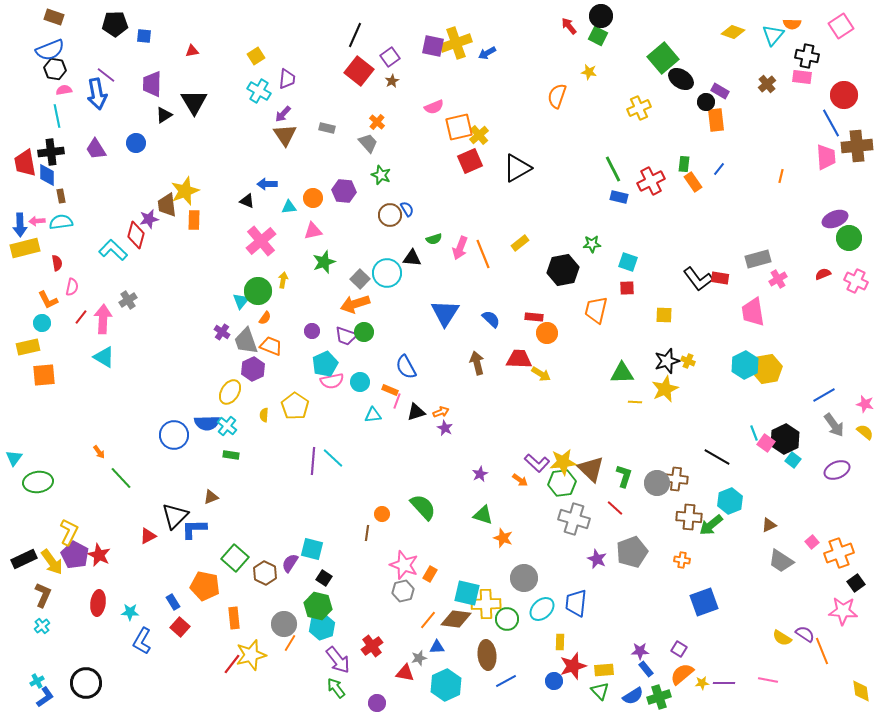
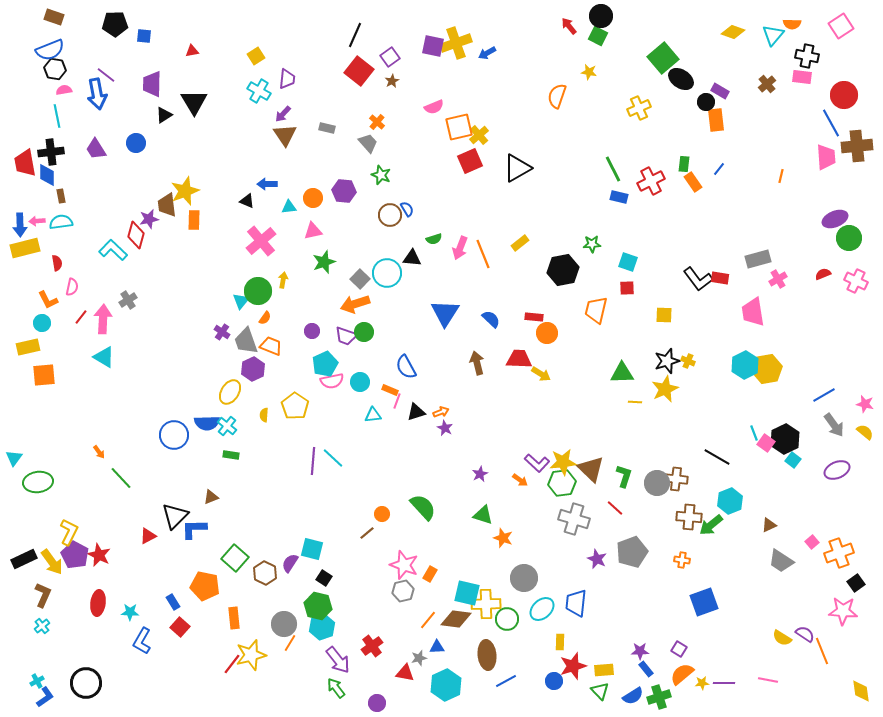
brown line at (367, 533): rotated 42 degrees clockwise
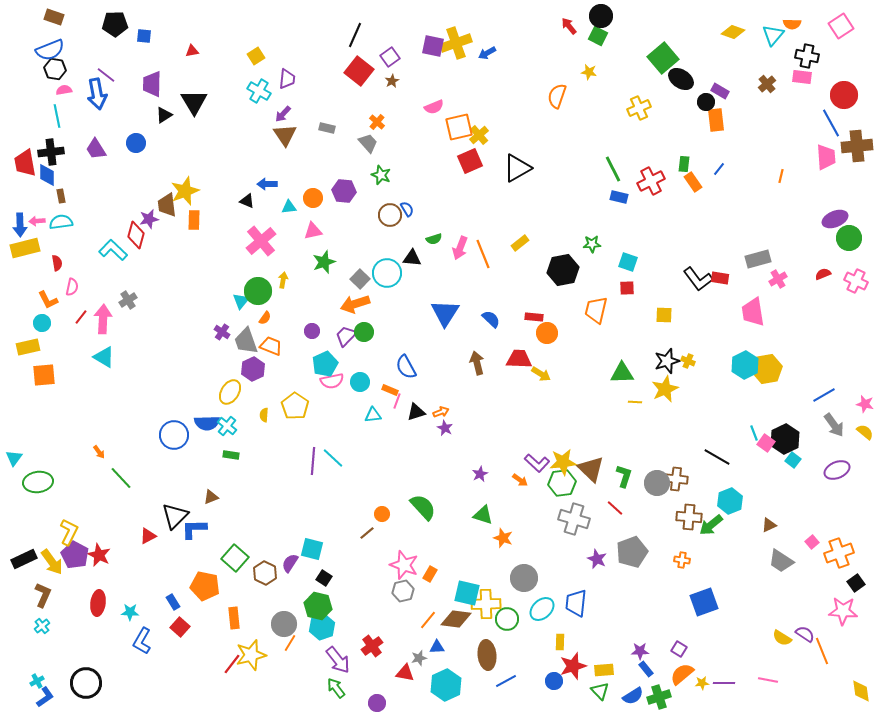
purple trapezoid at (346, 336): rotated 115 degrees clockwise
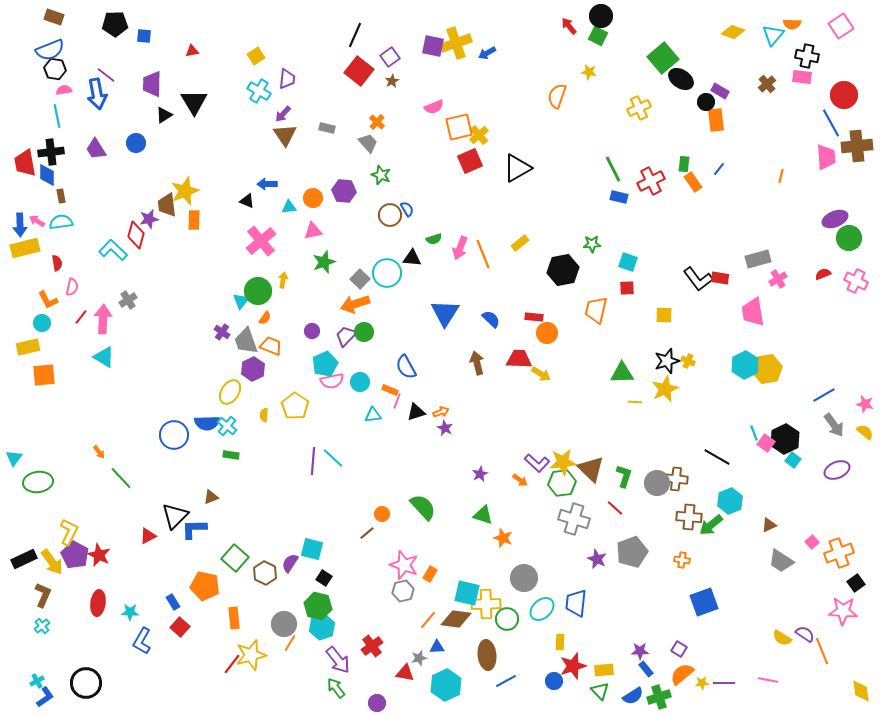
pink arrow at (37, 221): rotated 35 degrees clockwise
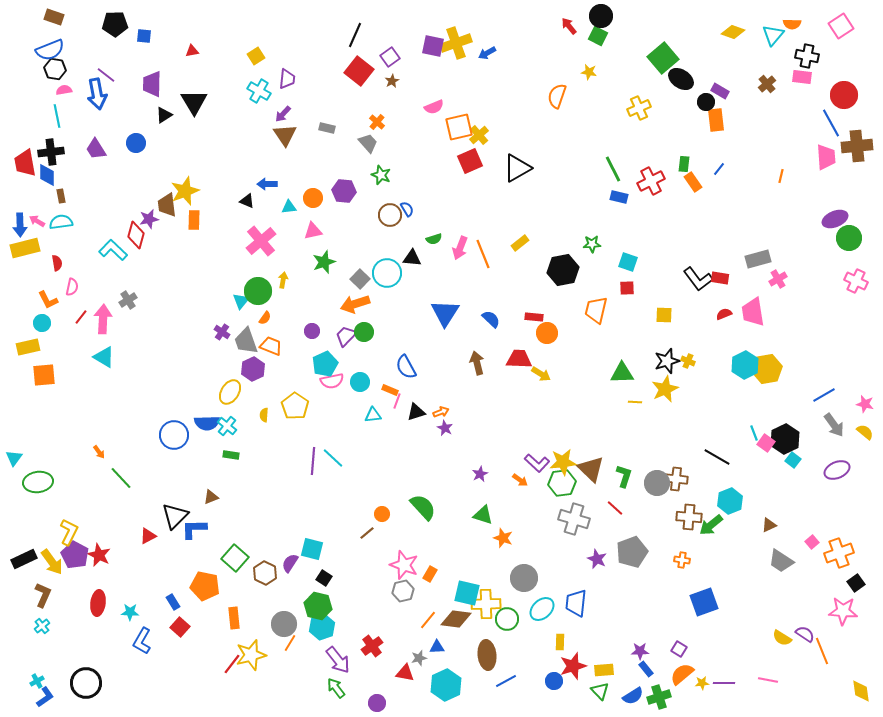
red semicircle at (823, 274): moved 99 px left, 40 px down
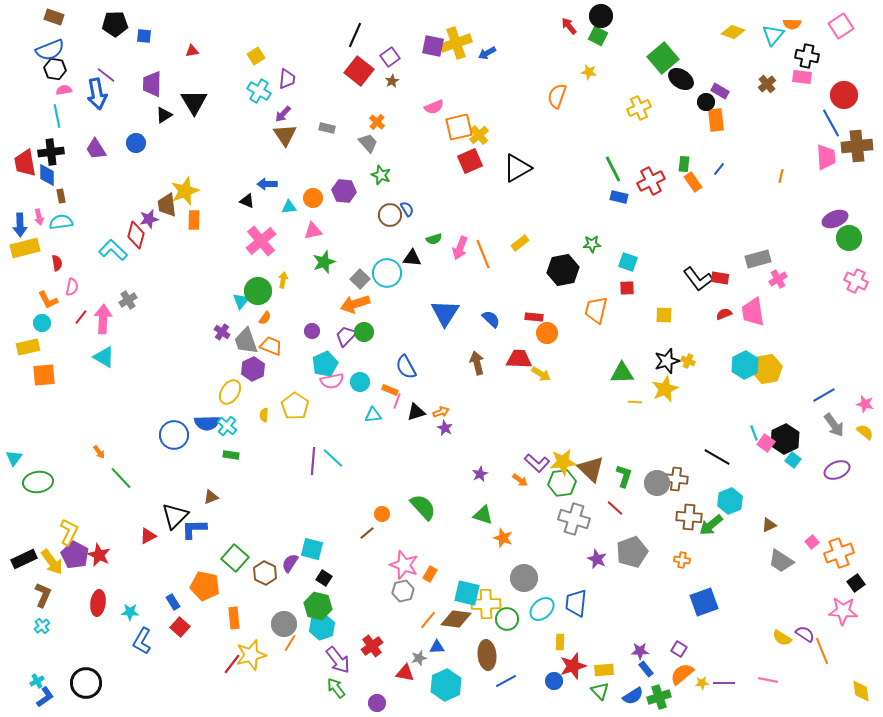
pink arrow at (37, 221): moved 2 px right, 4 px up; rotated 133 degrees counterclockwise
